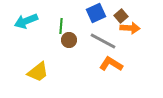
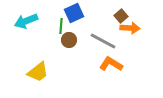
blue square: moved 22 px left
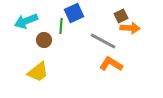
brown square: rotated 16 degrees clockwise
brown circle: moved 25 px left
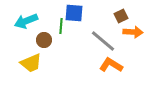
blue square: rotated 30 degrees clockwise
orange arrow: moved 3 px right, 4 px down
gray line: rotated 12 degrees clockwise
orange L-shape: moved 1 px down
yellow trapezoid: moved 7 px left, 9 px up; rotated 15 degrees clockwise
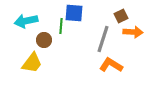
cyan arrow: rotated 10 degrees clockwise
gray line: moved 2 px up; rotated 68 degrees clockwise
yellow trapezoid: moved 1 px right; rotated 30 degrees counterclockwise
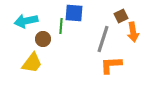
orange arrow: rotated 78 degrees clockwise
brown circle: moved 1 px left, 1 px up
orange L-shape: rotated 35 degrees counterclockwise
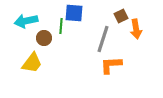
orange arrow: moved 3 px right, 3 px up
brown circle: moved 1 px right, 1 px up
